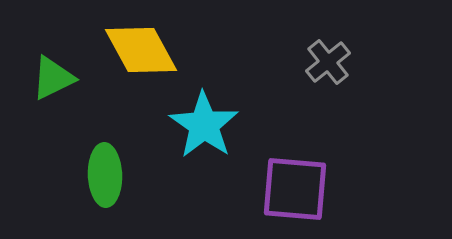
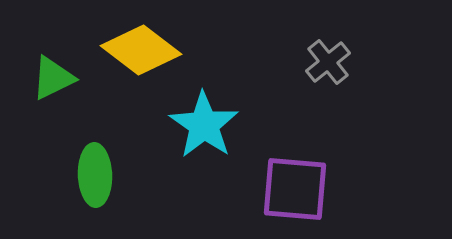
yellow diamond: rotated 24 degrees counterclockwise
green ellipse: moved 10 px left
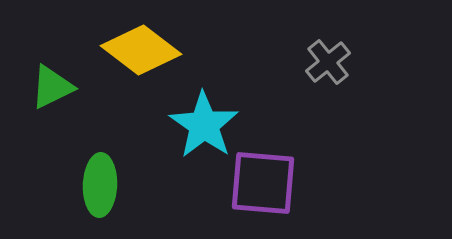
green triangle: moved 1 px left, 9 px down
green ellipse: moved 5 px right, 10 px down; rotated 4 degrees clockwise
purple square: moved 32 px left, 6 px up
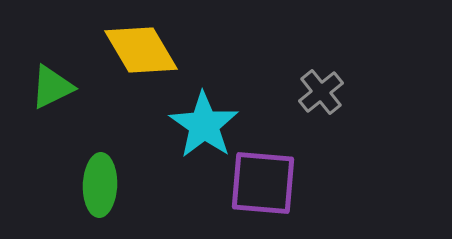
yellow diamond: rotated 22 degrees clockwise
gray cross: moved 7 px left, 30 px down
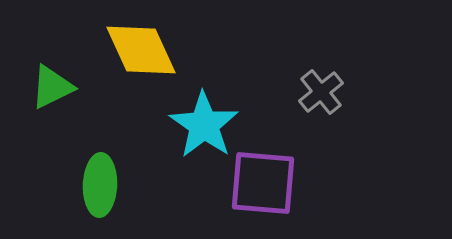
yellow diamond: rotated 6 degrees clockwise
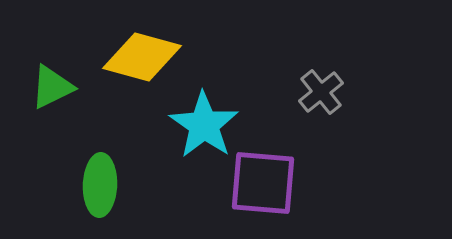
yellow diamond: moved 1 px right, 7 px down; rotated 50 degrees counterclockwise
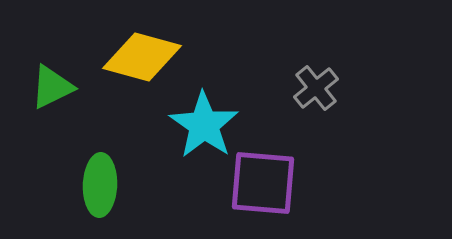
gray cross: moved 5 px left, 4 px up
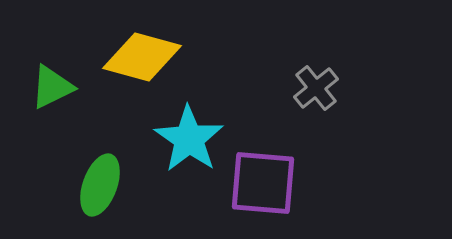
cyan star: moved 15 px left, 14 px down
green ellipse: rotated 18 degrees clockwise
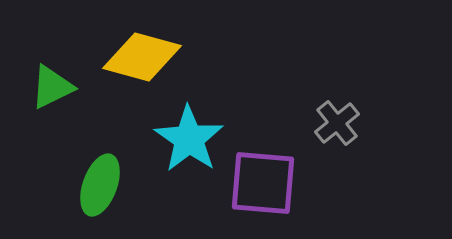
gray cross: moved 21 px right, 35 px down
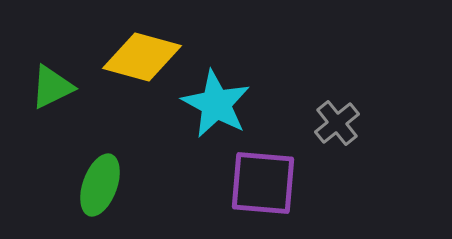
cyan star: moved 27 px right, 35 px up; rotated 6 degrees counterclockwise
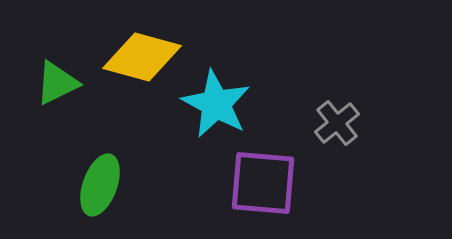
green triangle: moved 5 px right, 4 px up
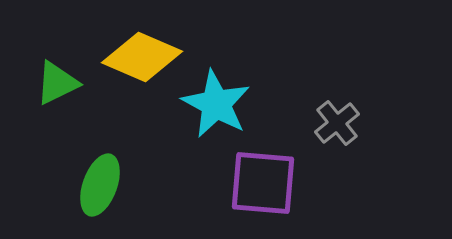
yellow diamond: rotated 8 degrees clockwise
